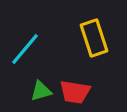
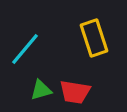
green triangle: moved 1 px up
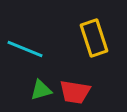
cyan line: rotated 72 degrees clockwise
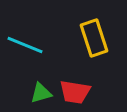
cyan line: moved 4 px up
green triangle: moved 3 px down
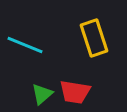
green triangle: moved 1 px right, 1 px down; rotated 25 degrees counterclockwise
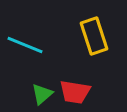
yellow rectangle: moved 2 px up
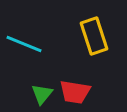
cyan line: moved 1 px left, 1 px up
green triangle: rotated 10 degrees counterclockwise
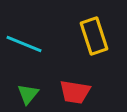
green triangle: moved 14 px left
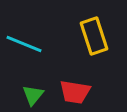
green triangle: moved 5 px right, 1 px down
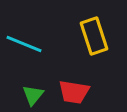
red trapezoid: moved 1 px left
